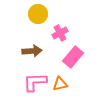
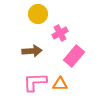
pink rectangle: moved 1 px right, 1 px up
orange triangle: rotated 14 degrees clockwise
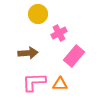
pink cross: moved 1 px left
brown arrow: moved 4 px left, 2 px down
pink L-shape: moved 1 px left
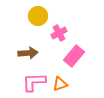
yellow circle: moved 2 px down
orange triangle: rotated 21 degrees counterclockwise
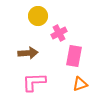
pink rectangle: rotated 30 degrees counterclockwise
orange triangle: moved 20 px right
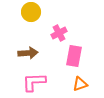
yellow circle: moved 7 px left, 4 px up
